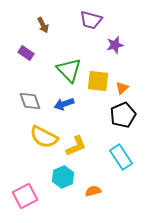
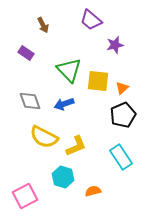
purple trapezoid: rotated 25 degrees clockwise
cyan hexagon: rotated 20 degrees counterclockwise
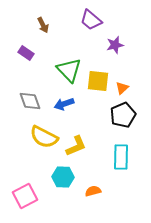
cyan rectangle: rotated 35 degrees clockwise
cyan hexagon: rotated 15 degrees counterclockwise
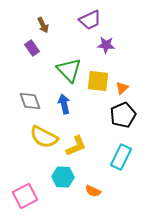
purple trapezoid: moved 1 px left; rotated 65 degrees counterclockwise
purple star: moved 9 px left; rotated 18 degrees clockwise
purple rectangle: moved 6 px right, 5 px up; rotated 21 degrees clockwise
blue arrow: rotated 96 degrees clockwise
cyan rectangle: rotated 25 degrees clockwise
orange semicircle: rotated 140 degrees counterclockwise
